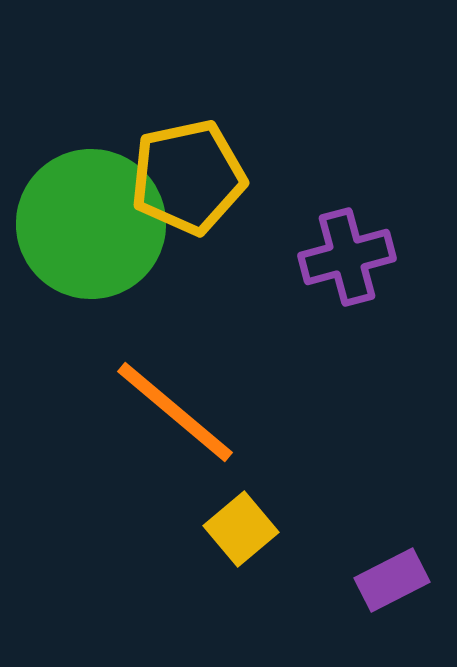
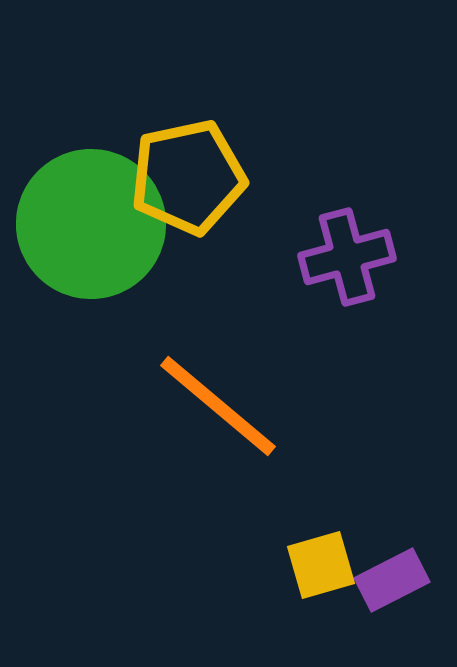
orange line: moved 43 px right, 6 px up
yellow square: moved 80 px right, 36 px down; rotated 24 degrees clockwise
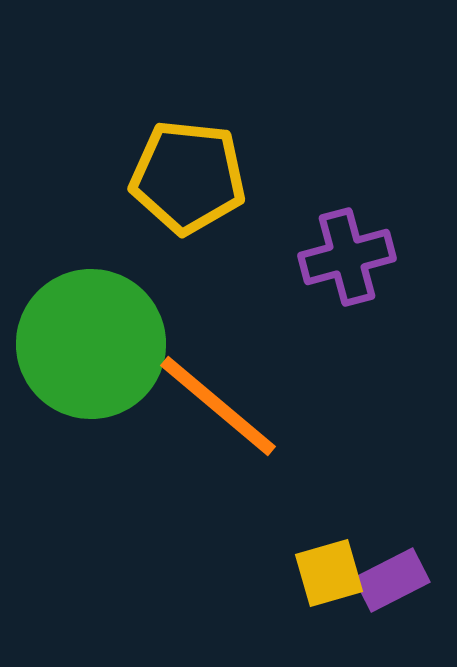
yellow pentagon: rotated 18 degrees clockwise
green circle: moved 120 px down
yellow square: moved 8 px right, 8 px down
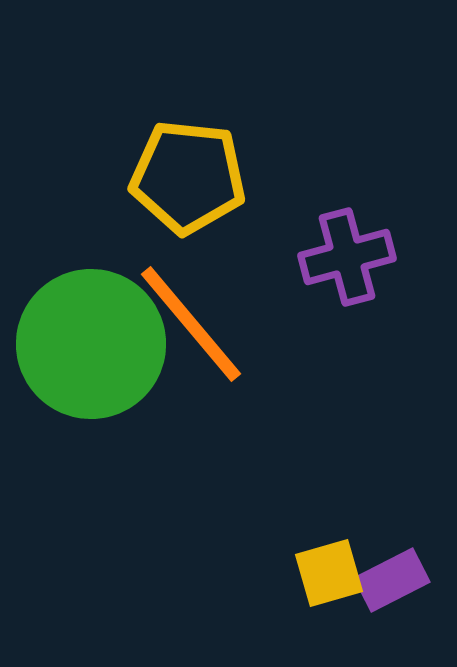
orange line: moved 27 px left, 82 px up; rotated 10 degrees clockwise
